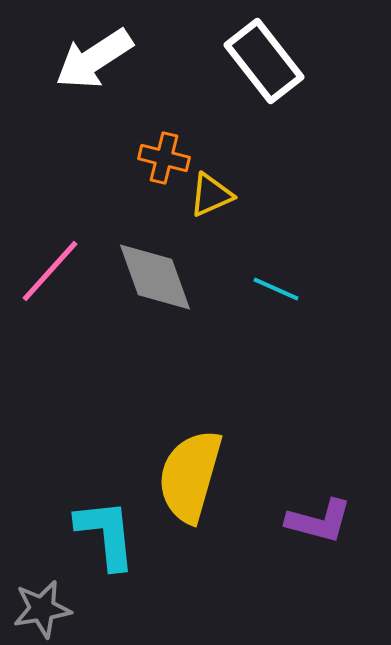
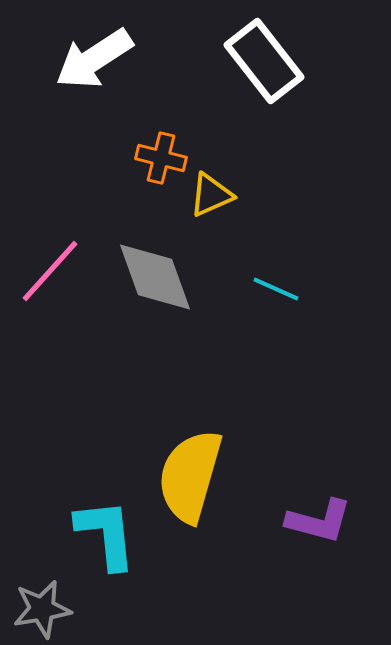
orange cross: moved 3 px left
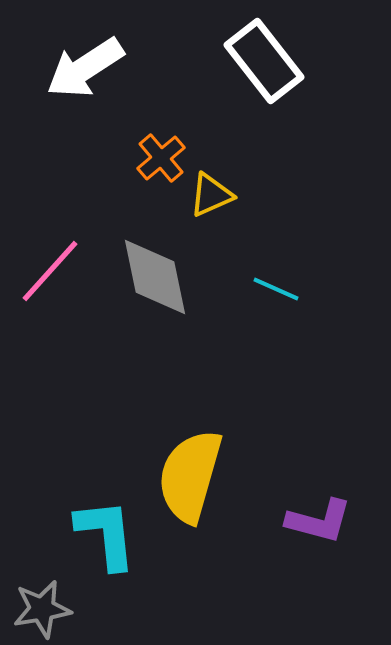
white arrow: moved 9 px left, 9 px down
orange cross: rotated 36 degrees clockwise
gray diamond: rotated 8 degrees clockwise
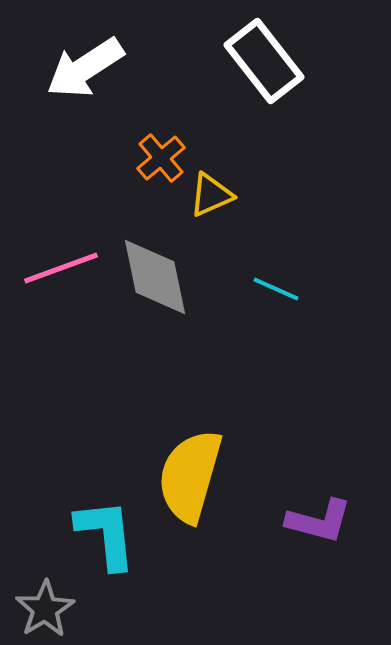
pink line: moved 11 px right, 3 px up; rotated 28 degrees clockwise
gray star: moved 3 px right; rotated 22 degrees counterclockwise
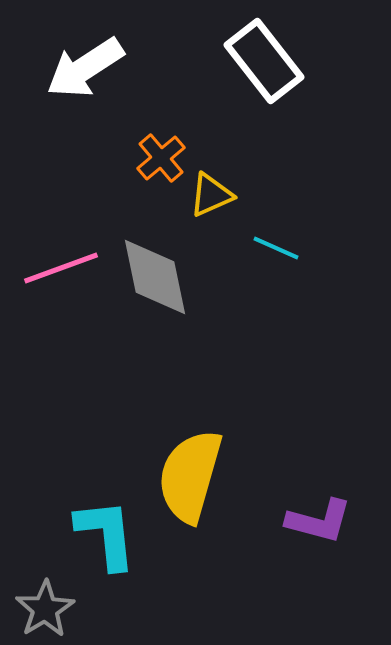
cyan line: moved 41 px up
